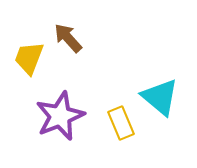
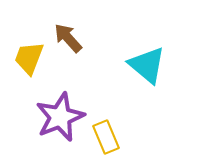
cyan triangle: moved 13 px left, 32 px up
purple star: moved 1 px down
yellow rectangle: moved 15 px left, 14 px down
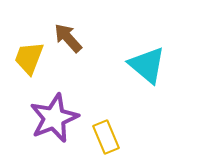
purple star: moved 6 px left, 1 px down
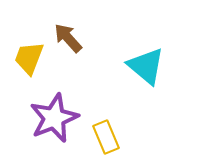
cyan triangle: moved 1 px left, 1 px down
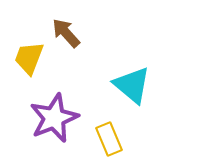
brown arrow: moved 2 px left, 5 px up
cyan triangle: moved 14 px left, 19 px down
yellow rectangle: moved 3 px right, 2 px down
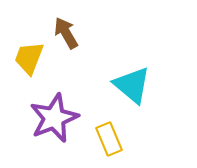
brown arrow: rotated 12 degrees clockwise
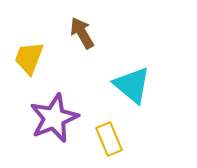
brown arrow: moved 16 px right
